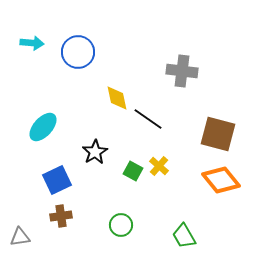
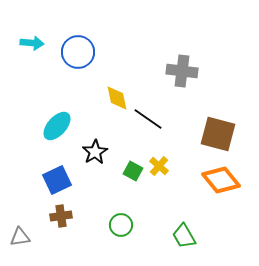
cyan ellipse: moved 14 px right, 1 px up
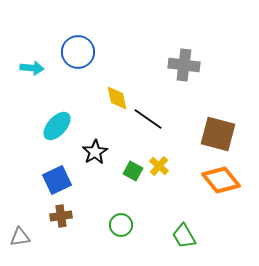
cyan arrow: moved 25 px down
gray cross: moved 2 px right, 6 px up
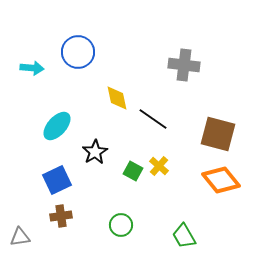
black line: moved 5 px right
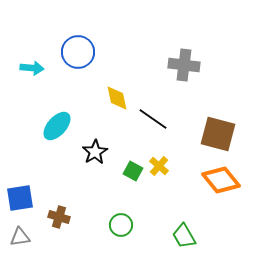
blue square: moved 37 px left, 18 px down; rotated 16 degrees clockwise
brown cross: moved 2 px left, 1 px down; rotated 25 degrees clockwise
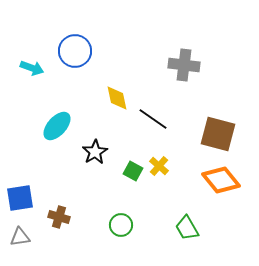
blue circle: moved 3 px left, 1 px up
cyan arrow: rotated 15 degrees clockwise
green trapezoid: moved 3 px right, 8 px up
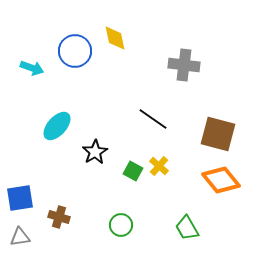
yellow diamond: moved 2 px left, 60 px up
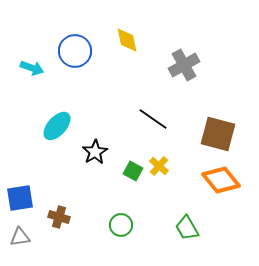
yellow diamond: moved 12 px right, 2 px down
gray cross: rotated 36 degrees counterclockwise
